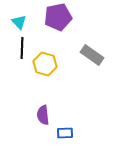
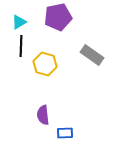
cyan triangle: rotated 42 degrees clockwise
black line: moved 1 px left, 2 px up
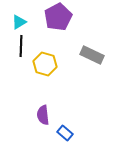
purple pentagon: rotated 16 degrees counterclockwise
gray rectangle: rotated 10 degrees counterclockwise
blue rectangle: rotated 42 degrees clockwise
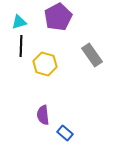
cyan triangle: rotated 14 degrees clockwise
gray rectangle: rotated 30 degrees clockwise
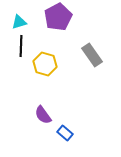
purple semicircle: rotated 30 degrees counterclockwise
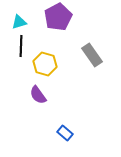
purple semicircle: moved 5 px left, 20 px up
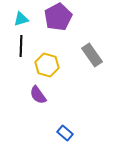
cyan triangle: moved 2 px right, 3 px up
yellow hexagon: moved 2 px right, 1 px down
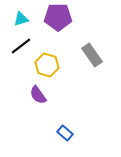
purple pentagon: rotated 28 degrees clockwise
black line: rotated 50 degrees clockwise
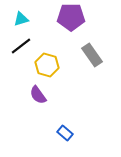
purple pentagon: moved 13 px right
